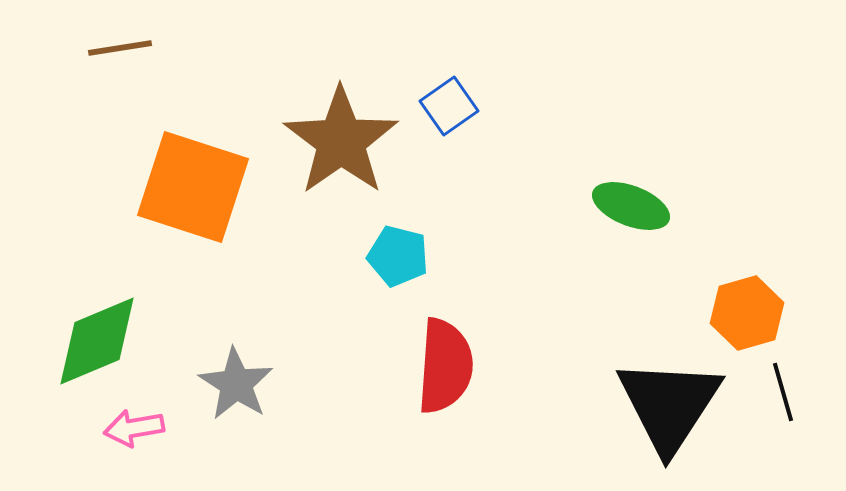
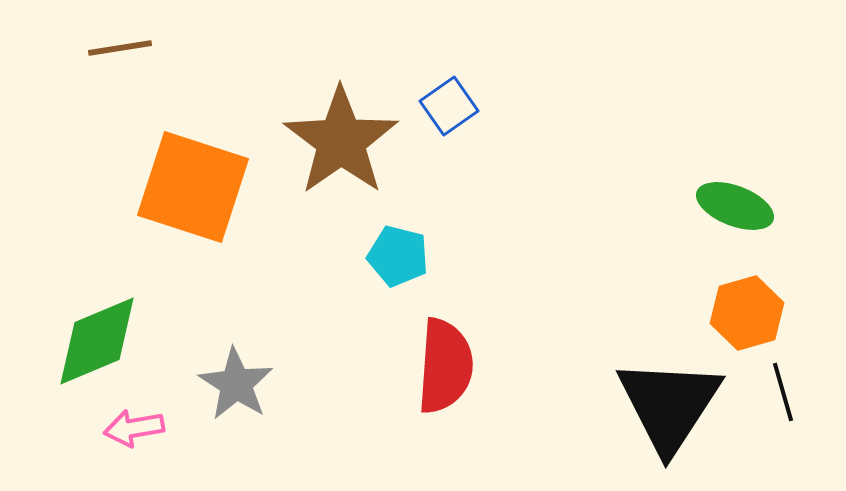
green ellipse: moved 104 px right
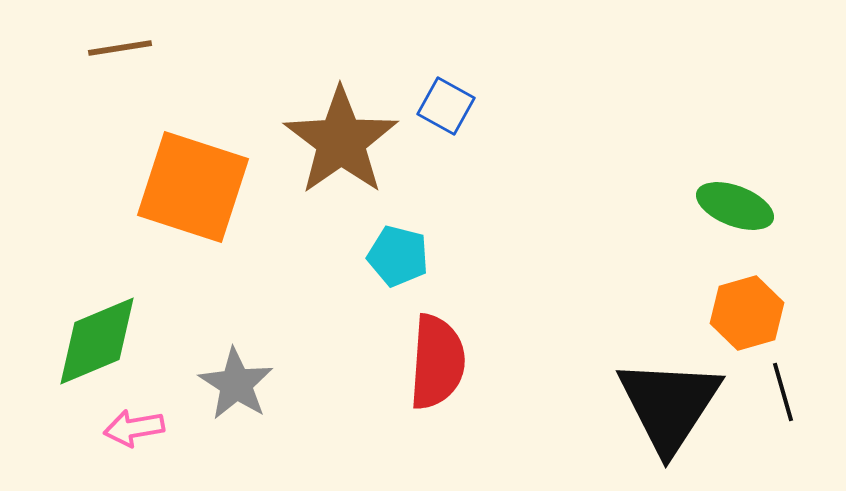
blue square: moved 3 px left; rotated 26 degrees counterclockwise
red semicircle: moved 8 px left, 4 px up
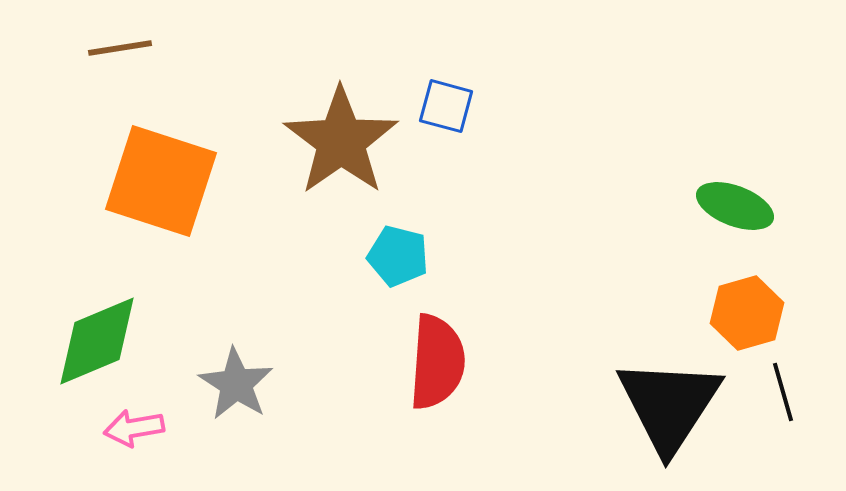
blue square: rotated 14 degrees counterclockwise
orange square: moved 32 px left, 6 px up
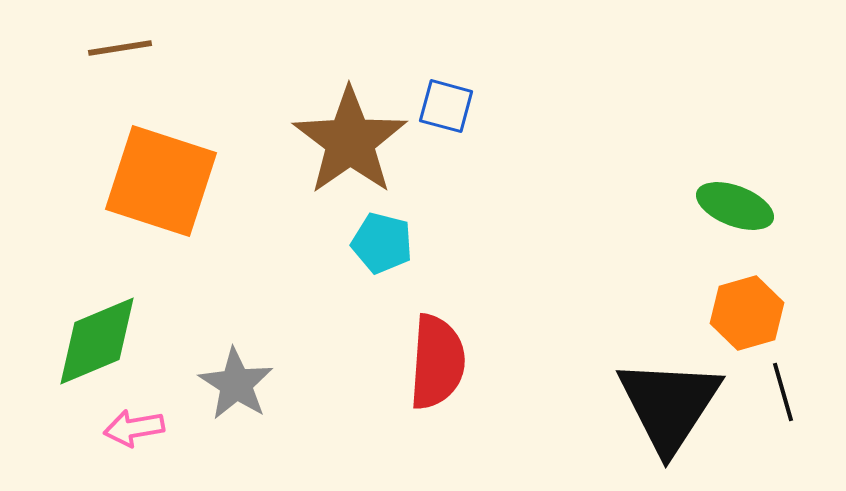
brown star: moved 9 px right
cyan pentagon: moved 16 px left, 13 px up
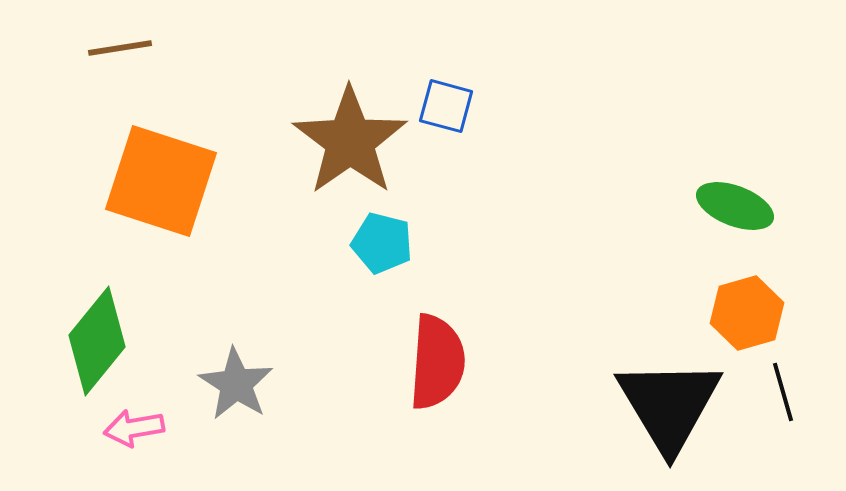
green diamond: rotated 28 degrees counterclockwise
black triangle: rotated 4 degrees counterclockwise
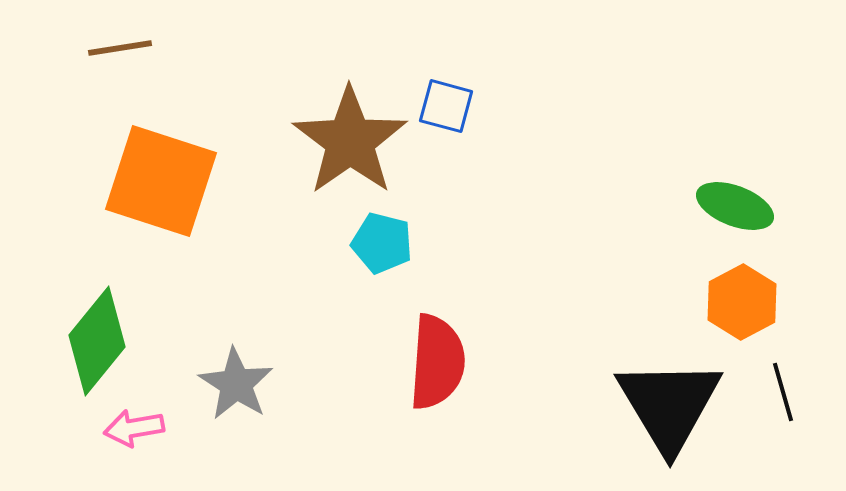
orange hexagon: moved 5 px left, 11 px up; rotated 12 degrees counterclockwise
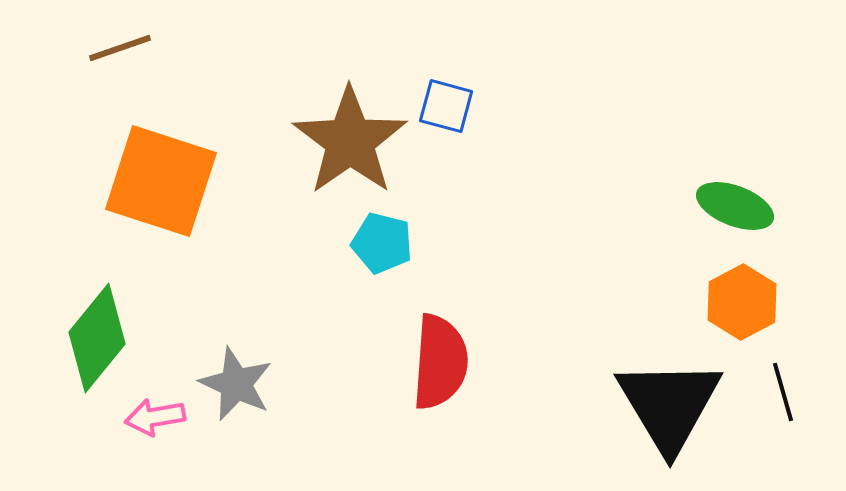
brown line: rotated 10 degrees counterclockwise
green diamond: moved 3 px up
red semicircle: moved 3 px right
gray star: rotated 8 degrees counterclockwise
pink arrow: moved 21 px right, 11 px up
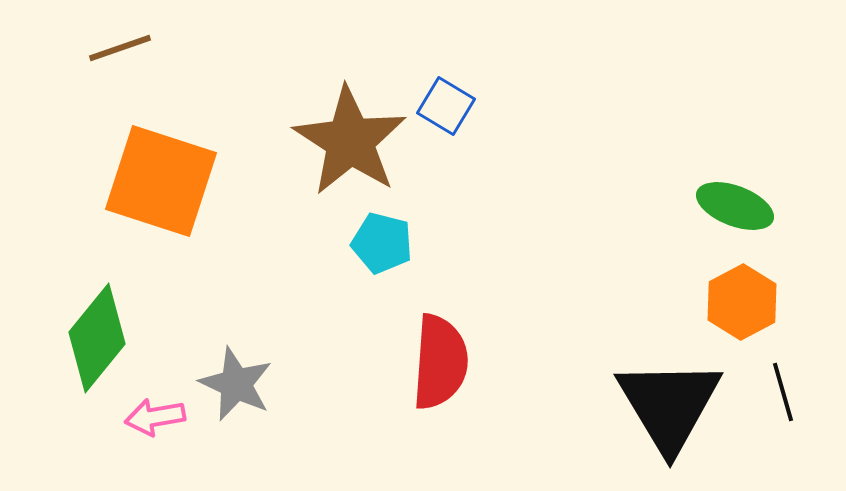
blue square: rotated 16 degrees clockwise
brown star: rotated 4 degrees counterclockwise
